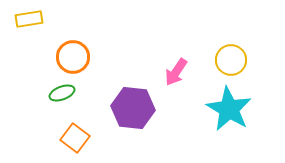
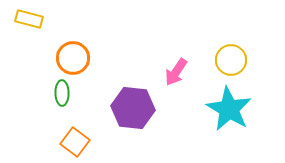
yellow rectangle: rotated 24 degrees clockwise
orange circle: moved 1 px down
green ellipse: rotated 70 degrees counterclockwise
orange square: moved 4 px down
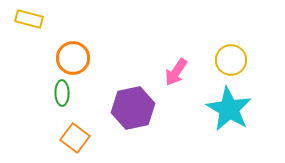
purple hexagon: rotated 18 degrees counterclockwise
orange square: moved 4 px up
